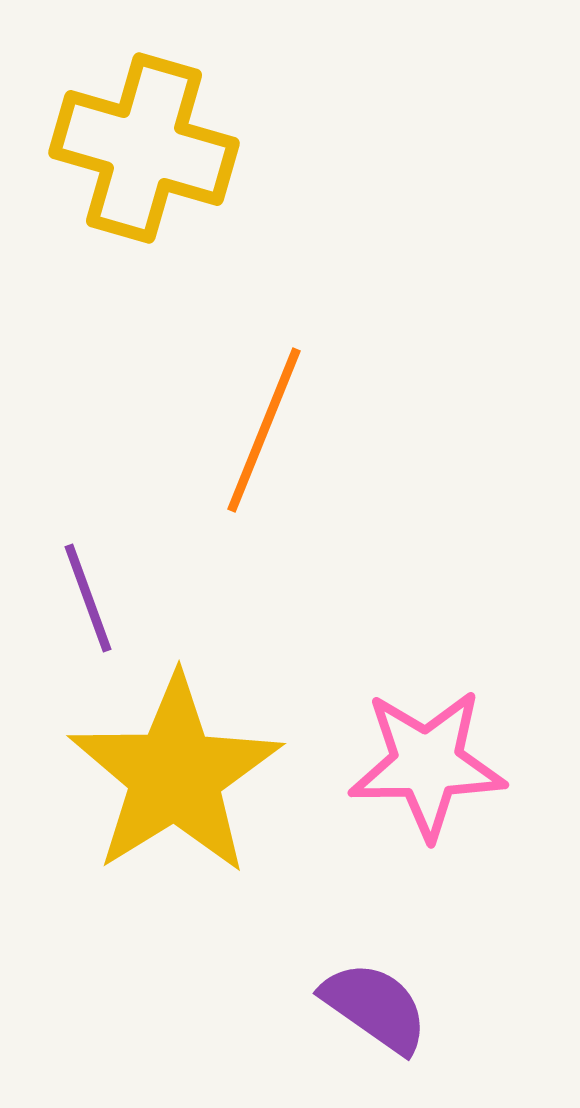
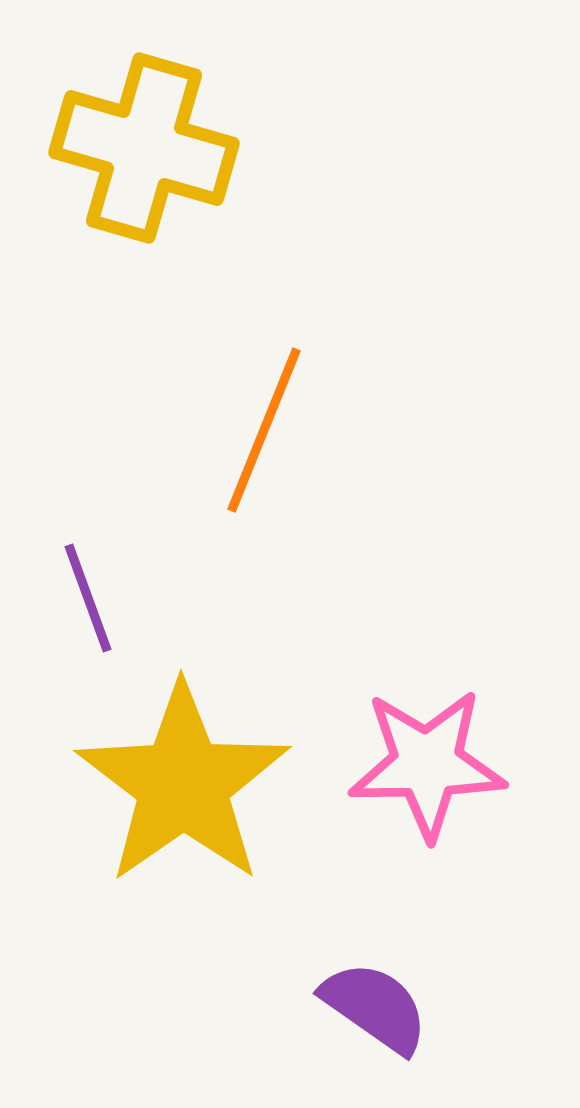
yellow star: moved 8 px right, 9 px down; rotated 3 degrees counterclockwise
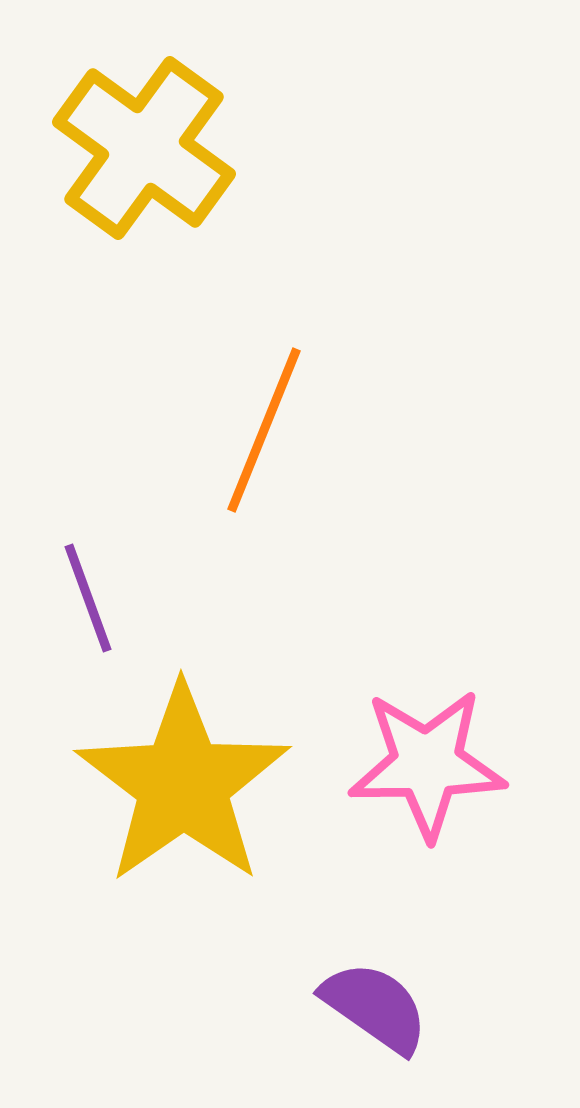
yellow cross: rotated 20 degrees clockwise
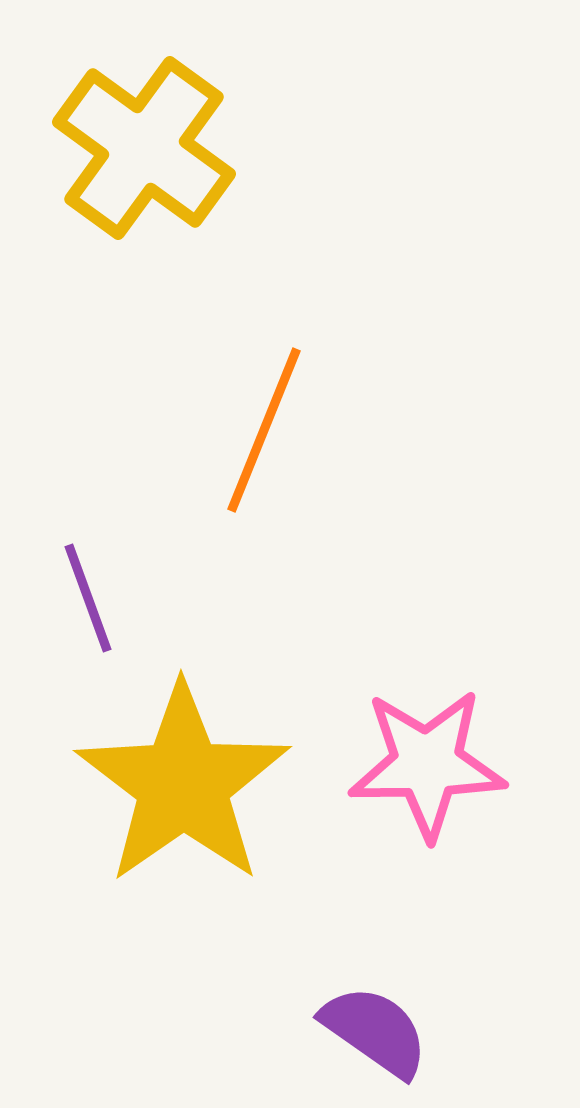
purple semicircle: moved 24 px down
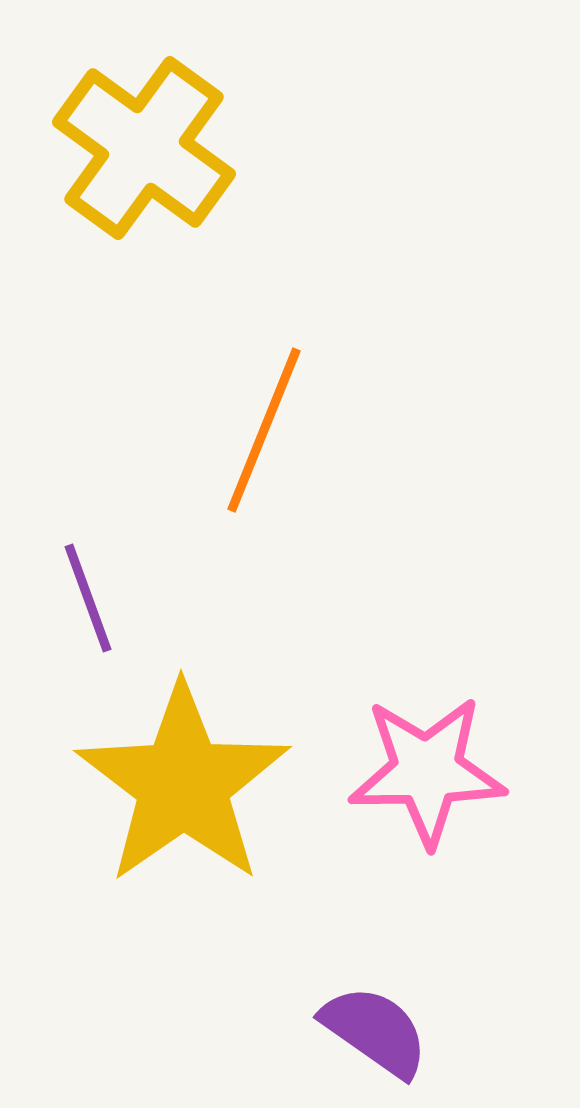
pink star: moved 7 px down
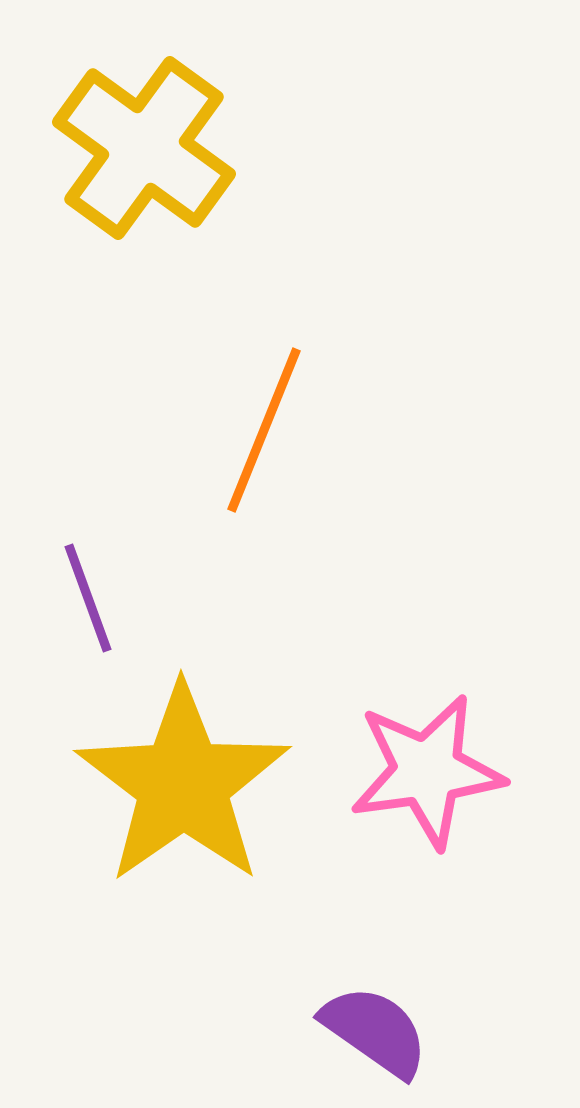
pink star: rotated 7 degrees counterclockwise
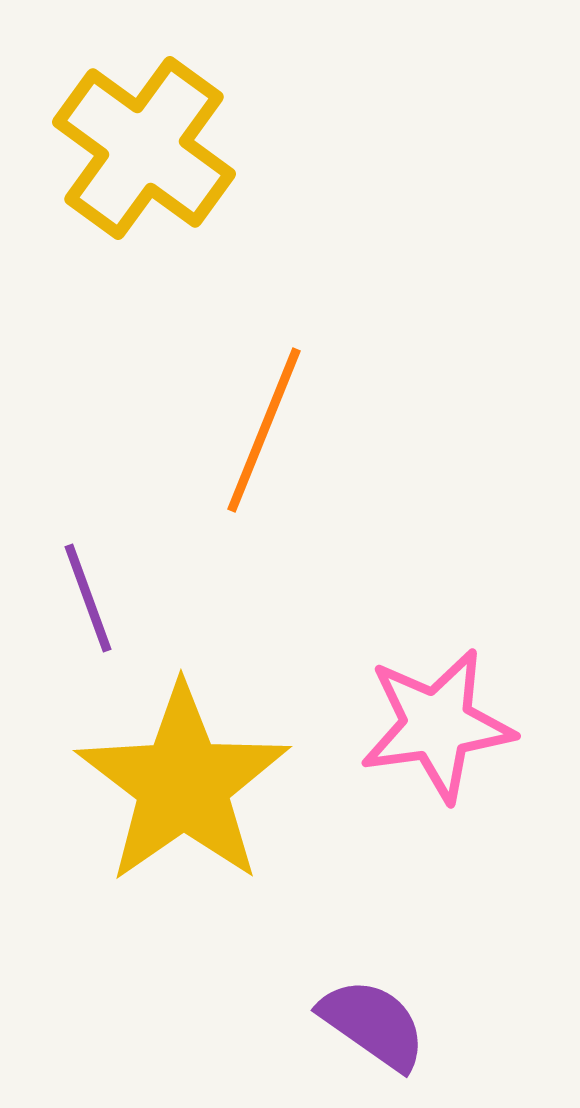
pink star: moved 10 px right, 46 px up
purple semicircle: moved 2 px left, 7 px up
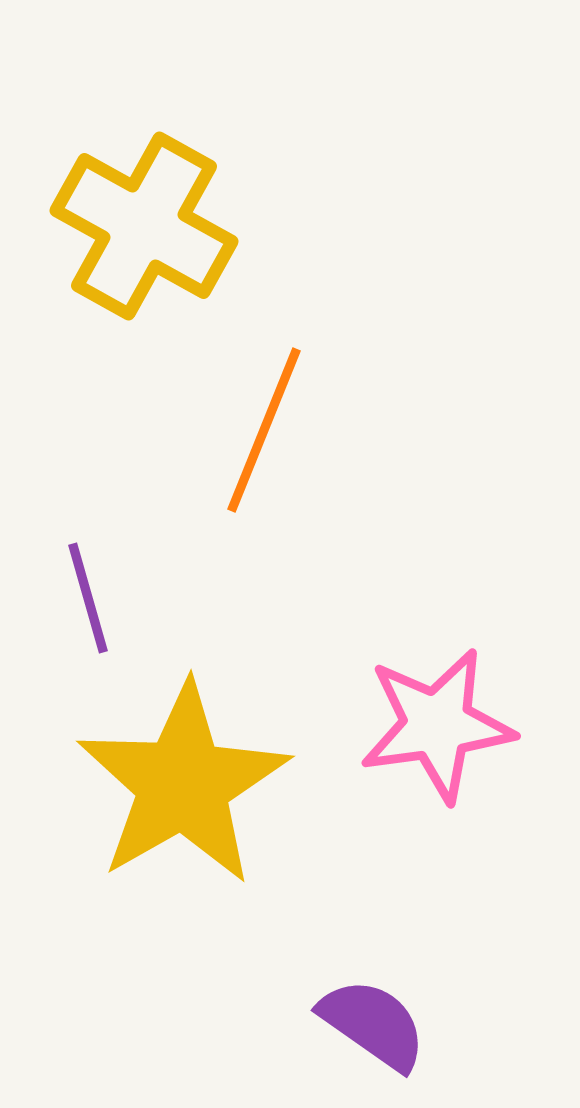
yellow cross: moved 78 px down; rotated 7 degrees counterclockwise
purple line: rotated 4 degrees clockwise
yellow star: rotated 5 degrees clockwise
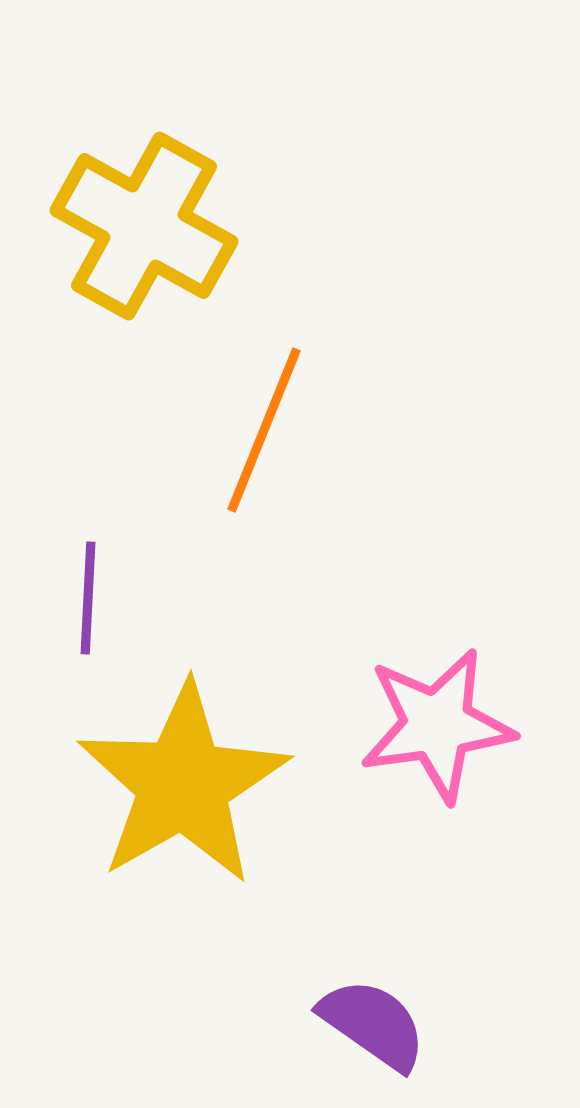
purple line: rotated 19 degrees clockwise
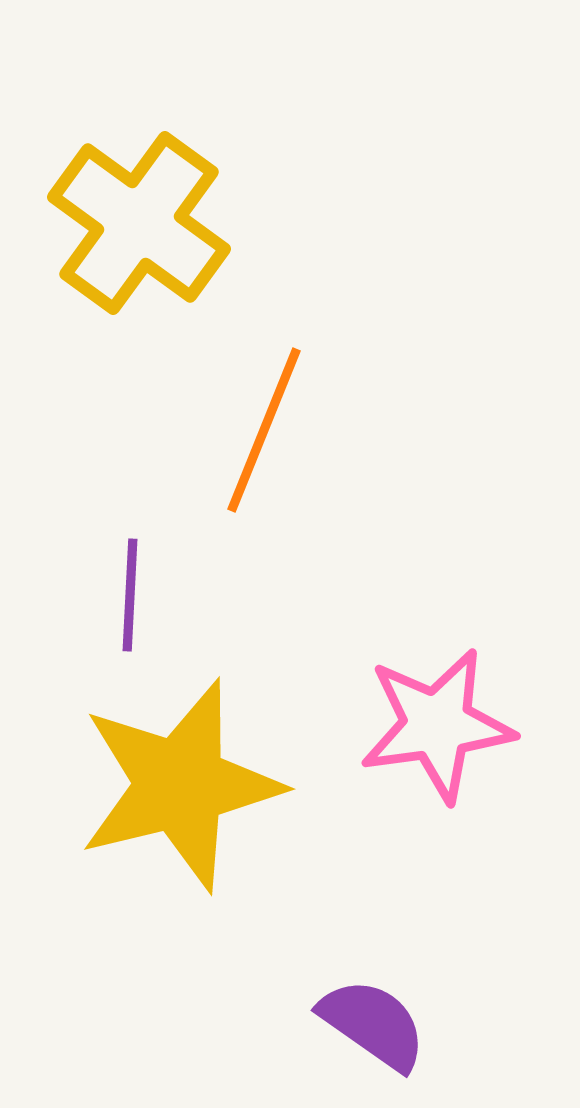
yellow cross: moved 5 px left, 3 px up; rotated 7 degrees clockwise
purple line: moved 42 px right, 3 px up
yellow star: moved 3 px left, 1 px down; rotated 16 degrees clockwise
